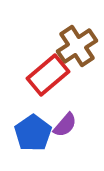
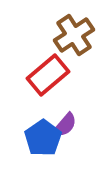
brown cross: moved 3 px left, 11 px up
blue pentagon: moved 10 px right, 5 px down
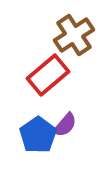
blue pentagon: moved 5 px left, 3 px up
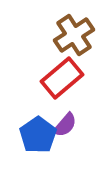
red rectangle: moved 14 px right, 3 px down
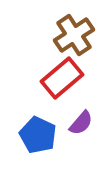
purple semicircle: moved 16 px right, 2 px up
blue pentagon: rotated 12 degrees counterclockwise
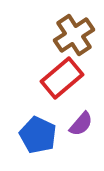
purple semicircle: moved 1 px down
